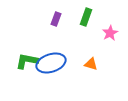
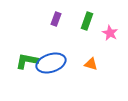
green rectangle: moved 1 px right, 4 px down
pink star: rotated 14 degrees counterclockwise
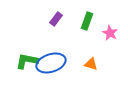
purple rectangle: rotated 16 degrees clockwise
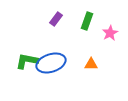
pink star: rotated 14 degrees clockwise
orange triangle: rotated 16 degrees counterclockwise
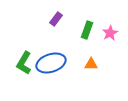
green rectangle: moved 9 px down
green L-shape: moved 3 px left, 2 px down; rotated 70 degrees counterclockwise
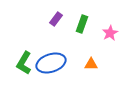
green rectangle: moved 5 px left, 6 px up
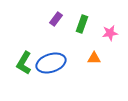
pink star: rotated 21 degrees clockwise
orange triangle: moved 3 px right, 6 px up
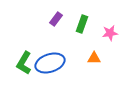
blue ellipse: moved 1 px left
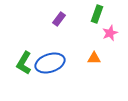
purple rectangle: moved 3 px right
green rectangle: moved 15 px right, 10 px up
pink star: rotated 14 degrees counterclockwise
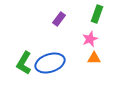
pink star: moved 20 px left, 6 px down
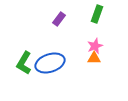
pink star: moved 5 px right, 7 px down
